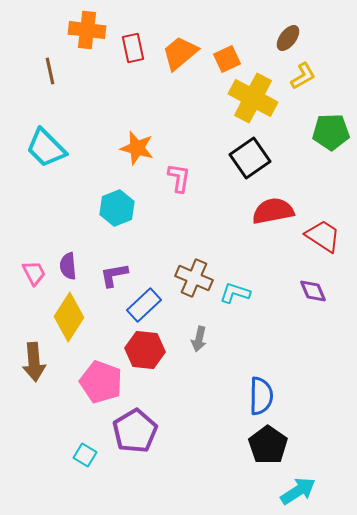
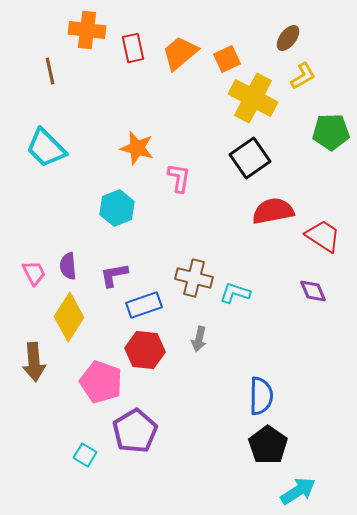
brown cross: rotated 9 degrees counterclockwise
blue rectangle: rotated 24 degrees clockwise
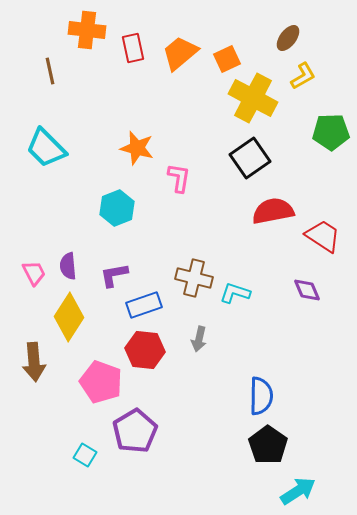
purple diamond: moved 6 px left, 1 px up
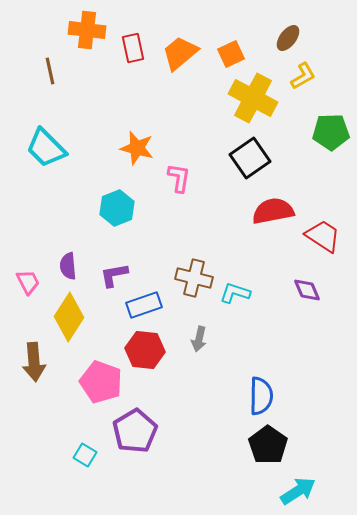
orange square: moved 4 px right, 5 px up
pink trapezoid: moved 6 px left, 9 px down
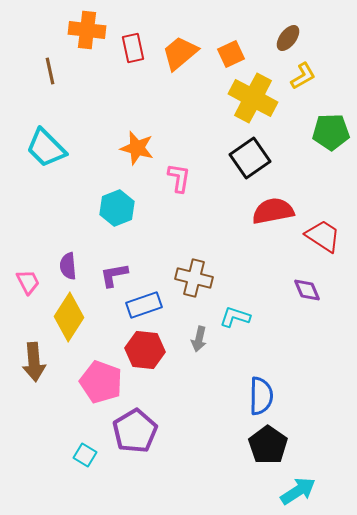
cyan L-shape: moved 24 px down
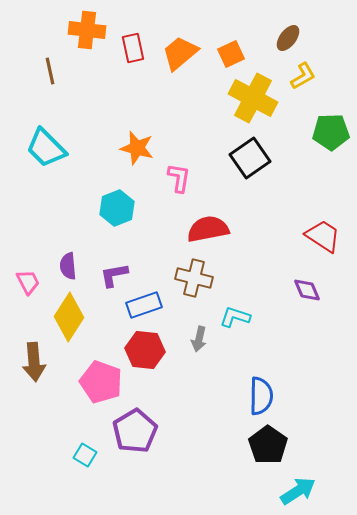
red semicircle: moved 65 px left, 18 px down
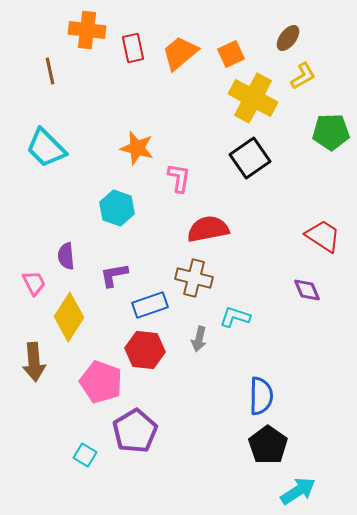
cyan hexagon: rotated 20 degrees counterclockwise
purple semicircle: moved 2 px left, 10 px up
pink trapezoid: moved 6 px right, 1 px down
blue rectangle: moved 6 px right
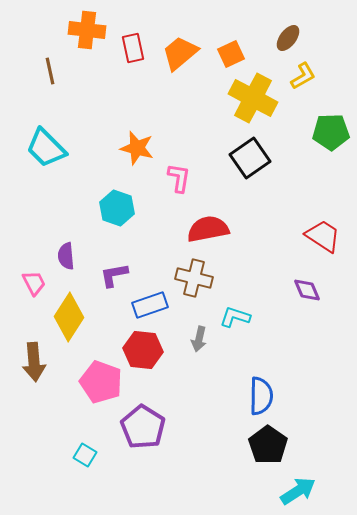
red hexagon: moved 2 px left
purple pentagon: moved 8 px right, 4 px up; rotated 9 degrees counterclockwise
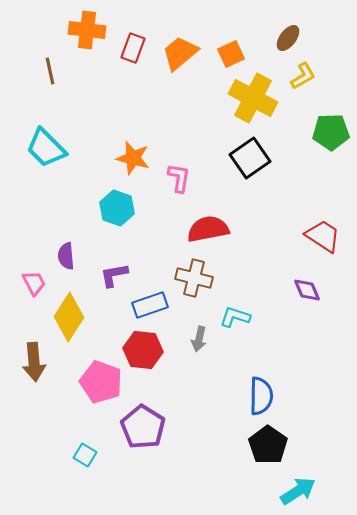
red rectangle: rotated 32 degrees clockwise
orange star: moved 4 px left, 10 px down
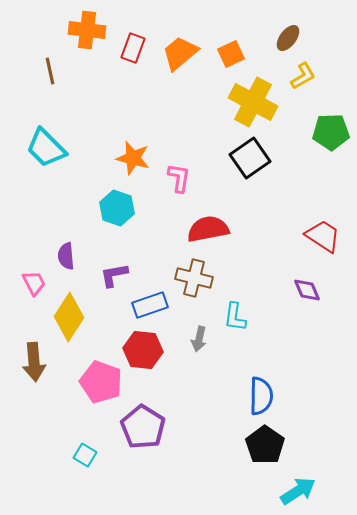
yellow cross: moved 4 px down
cyan L-shape: rotated 100 degrees counterclockwise
black pentagon: moved 3 px left
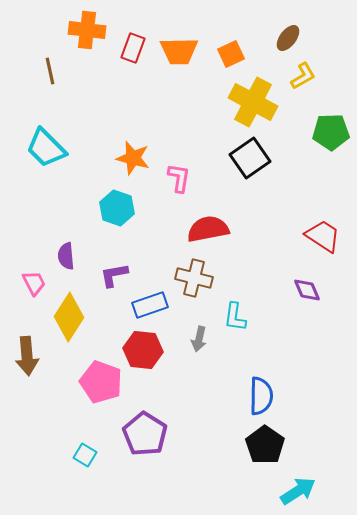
orange trapezoid: moved 1 px left, 2 px up; rotated 141 degrees counterclockwise
brown arrow: moved 7 px left, 6 px up
purple pentagon: moved 2 px right, 7 px down
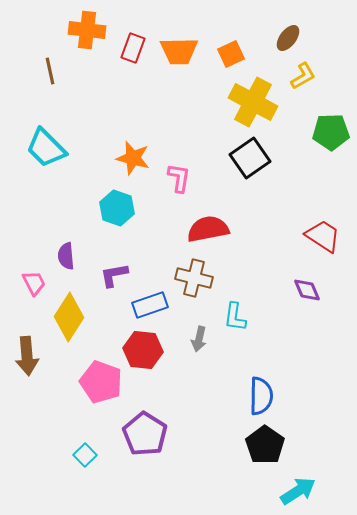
cyan square: rotated 15 degrees clockwise
